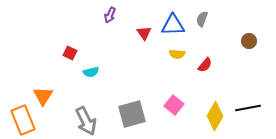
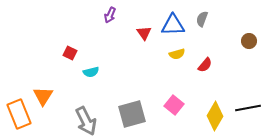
yellow semicircle: rotated 21 degrees counterclockwise
orange rectangle: moved 4 px left, 6 px up
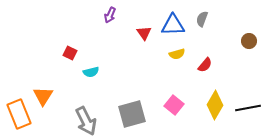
yellow diamond: moved 11 px up
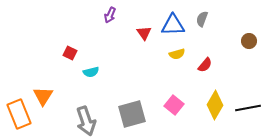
gray arrow: rotated 8 degrees clockwise
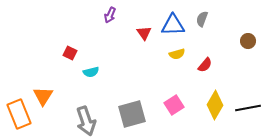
brown circle: moved 1 px left
pink square: rotated 18 degrees clockwise
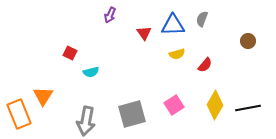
gray arrow: rotated 28 degrees clockwise
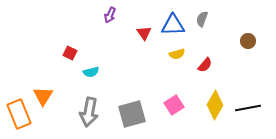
gray arrow: moved 3 px right, 9 px up
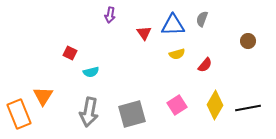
purple arrow: rotated 14 degrees counterclockwise
pink square: moved 3 px right
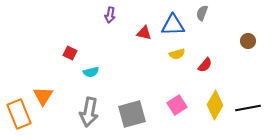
gray semicircle: moved 6 px up
red triangle: rotated 42 degrees counterclockwise
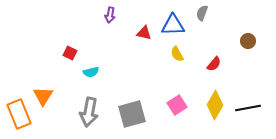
yellow semicircle: rotated 77 degrees clockwise
red semicircle: moved 9 px right, 1 px up
